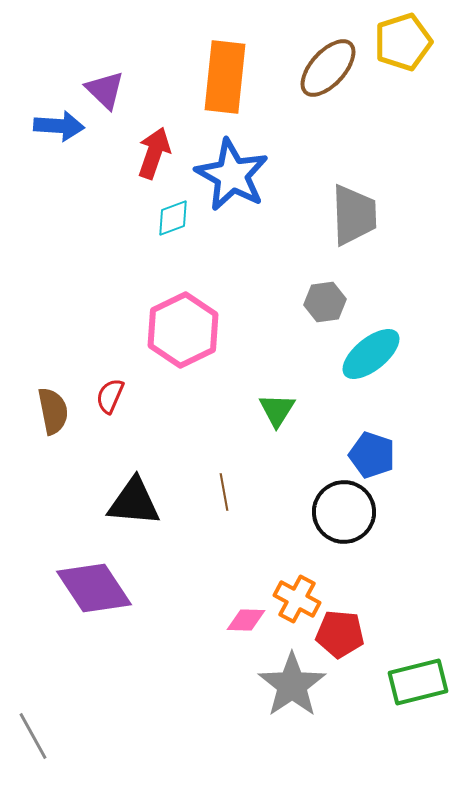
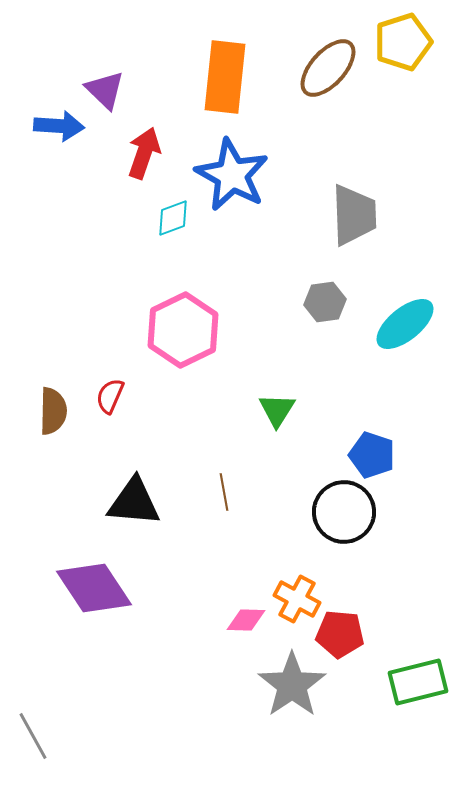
red arrow: moved 10 px left
cyan ellipse: moved 34 px right, 30 px up
brown semicircle: rotated 12 degrees clockwise
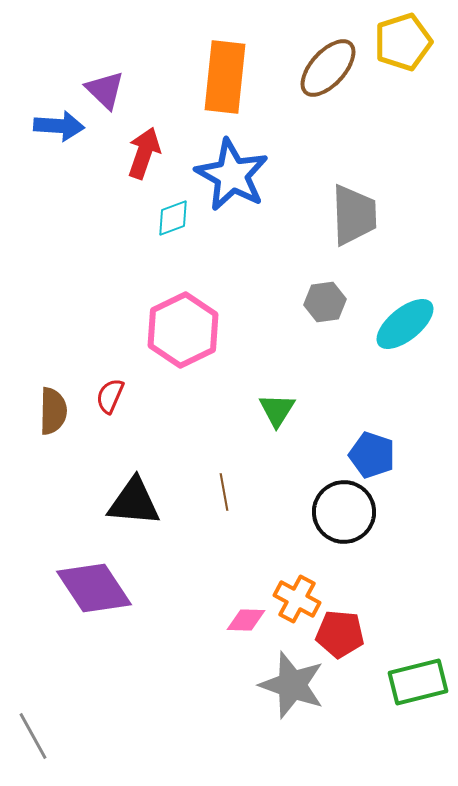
gray star: rotated 18 degrees counterclockwise
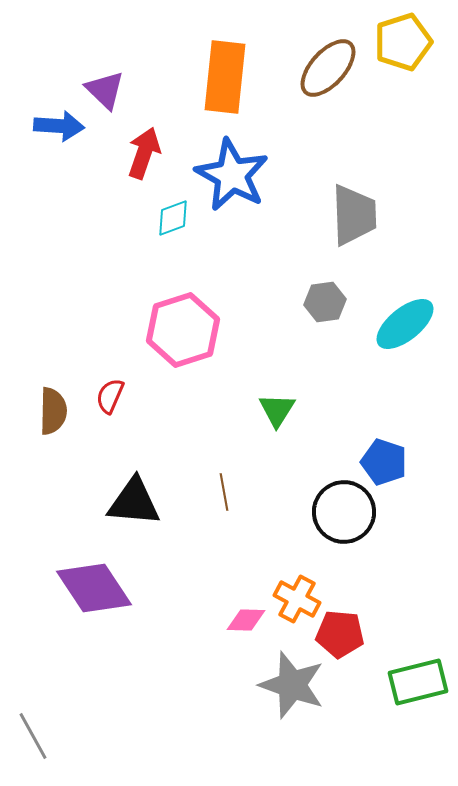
pink hexagon: rotated 8 degrees clockwise
blue pentagon: moved 12 px right, 7 px down
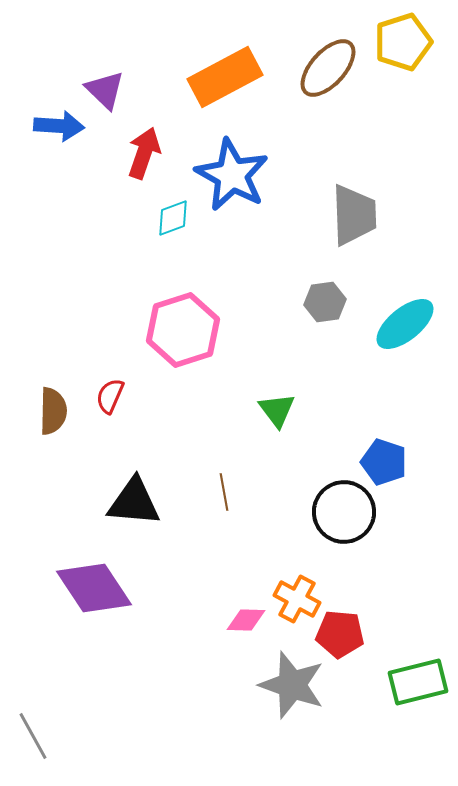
orange rectangle: rotated 56 degrees clockwise
green triangle: rotated 9 degrees counterclockwise
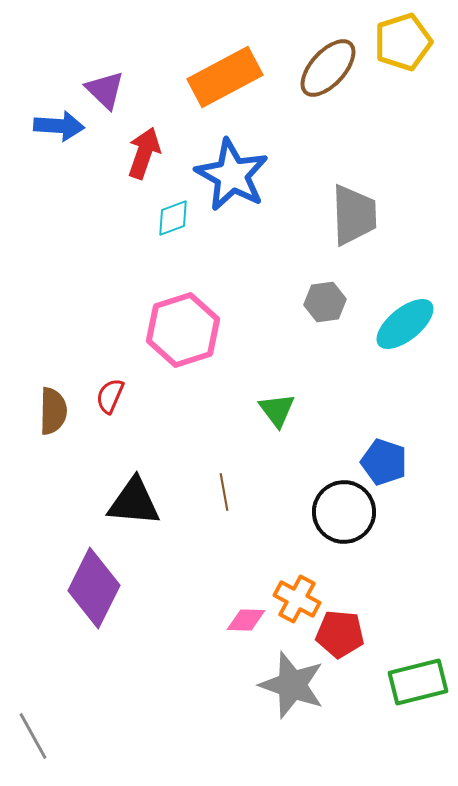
purple diamond: rotated 60 degrees clockwise
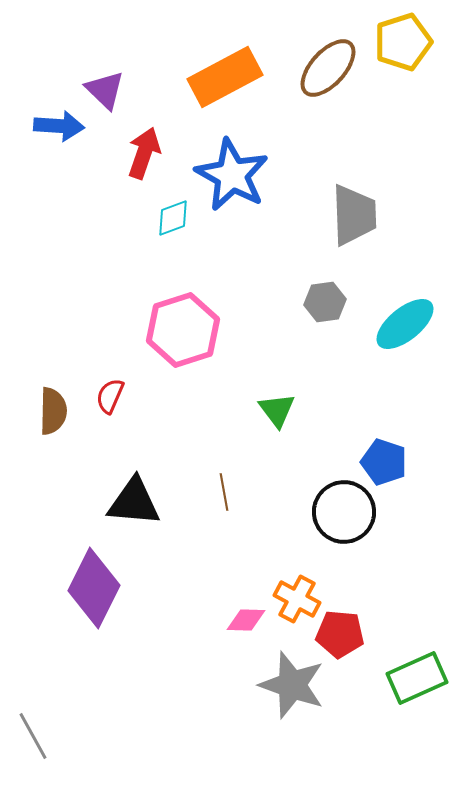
green rectangle: moved 1 px left, 4 px up; rotated 10 degrees counterclockwise
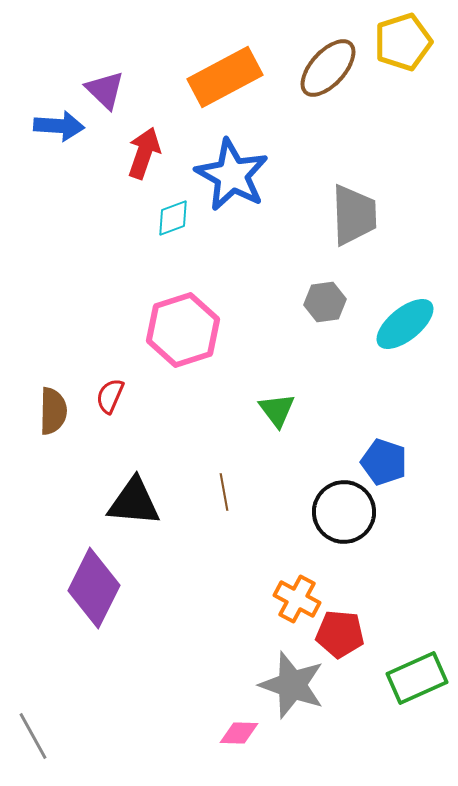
pink diamond: moved 7 px left, 113 px down
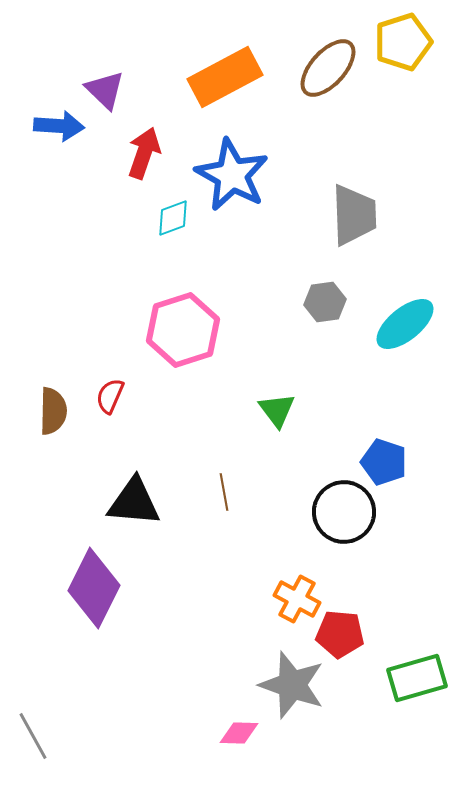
green rectangle: rotated 8 degrees clockwise
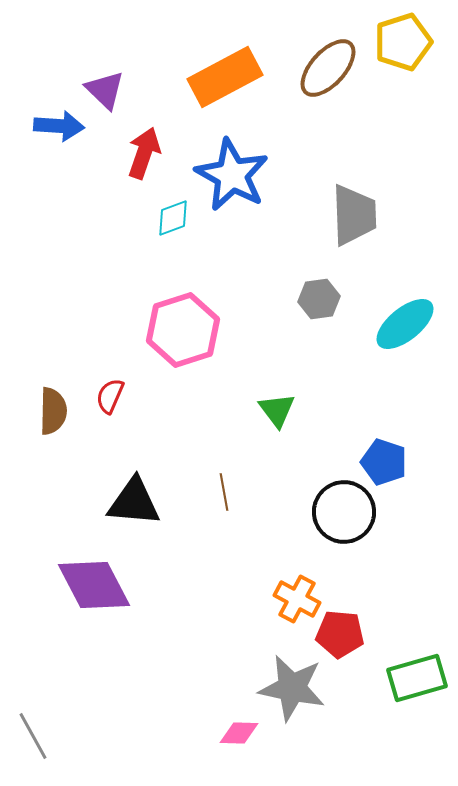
gray hexagon: moved 6 px left, 3 px up
purple diamond: moved 3 px up; rotated 54 degrees counterclockwise
gray star: moved 3 px down; rotated 8 degrees counterclockwise
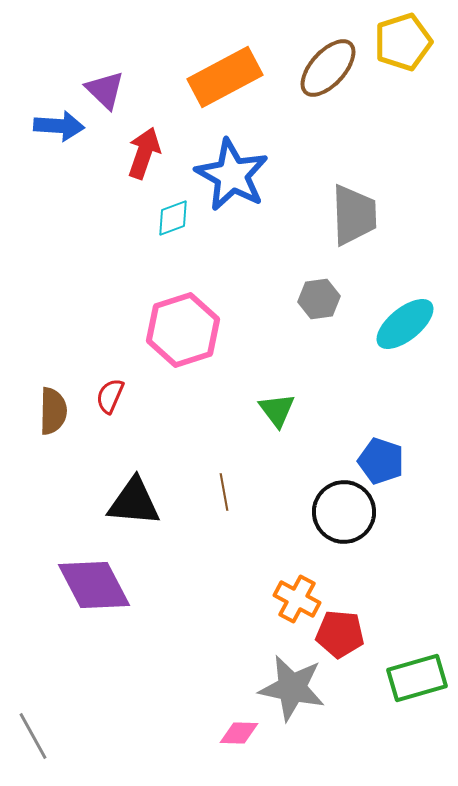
blue pentagon: moved 3 px left, 1 px up
